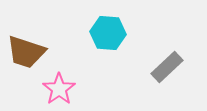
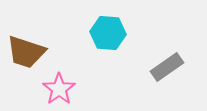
gray rectangle: rotated 8 degrees clockwise
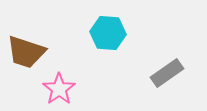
gray rectangle: moved 6 px down
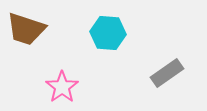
brown trapezoid: moved 23 px up
pink star: moved 3 px right, 2 px up
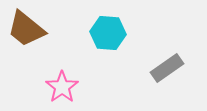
brown trapezoid: rotated 21 degrees clockwise
gray rectangle: moved 5 px up
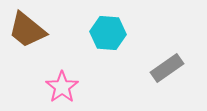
brown trapezoid: moved 1 px right, 1 px down
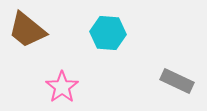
gray rectangle: moved 10 px right, 13 px down; rotated 60 degrees clockwise
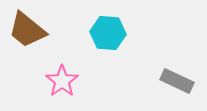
pink star: moved 6 px up
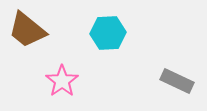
cyan hexagon: rotated 8 degrees counterclockwise
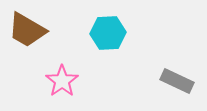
brown trapezoid: rotated 9 degrees counterclockwise
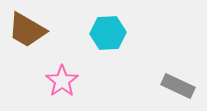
gray rectangle: moved 1 px right, 5 px down
